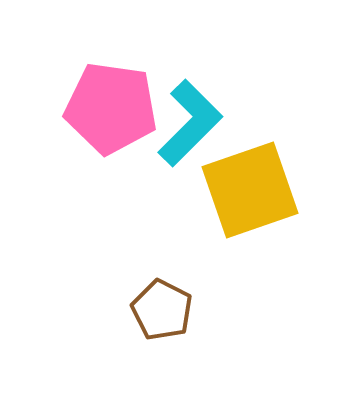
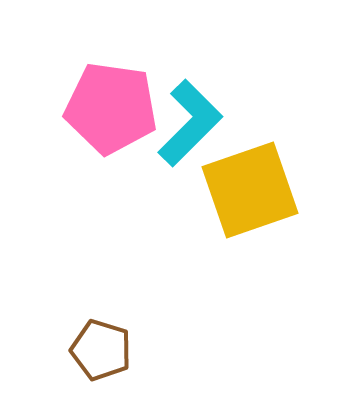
brown pentagon: moved 61 px left, 40 px down; rotated 10 degrees counterclockwise
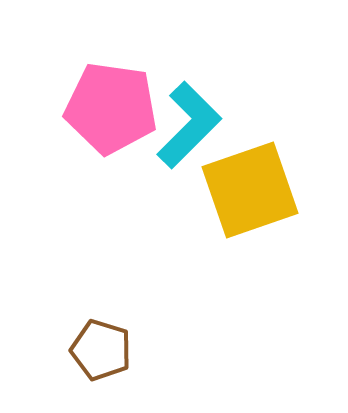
cyan L-shape: moved 1 px left, 2 px down
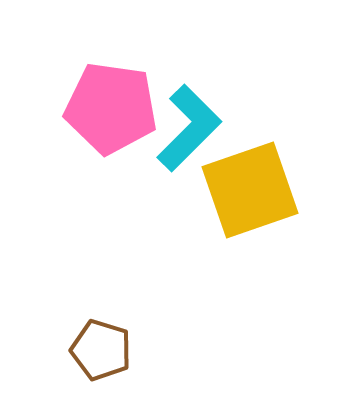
cyan L-shape: moved 3 px down
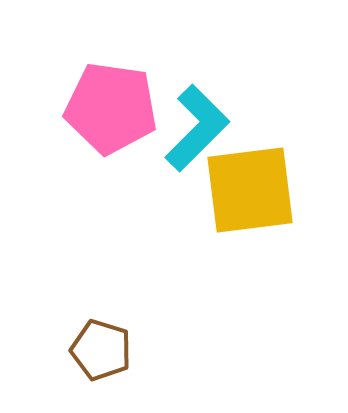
cyan L-shape: moved 8 px right
yellow square: rotated 12 degrees clockwise
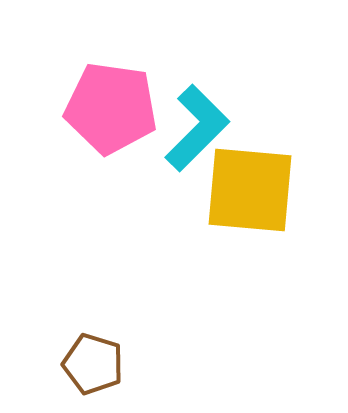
yellow square: rotated 12 degrees clockwise
brown pentagon: moved 8 px left, 14 px down
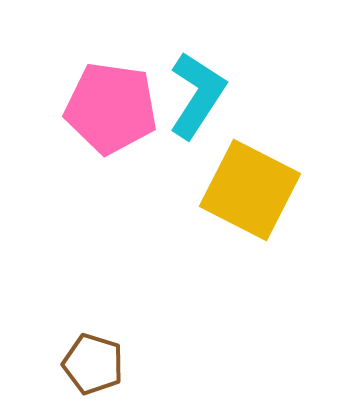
cyan L-shape: moved 33 px up; rotated 12 degrees counterclockwise
yellow square: rotated 22 degrees clockwise
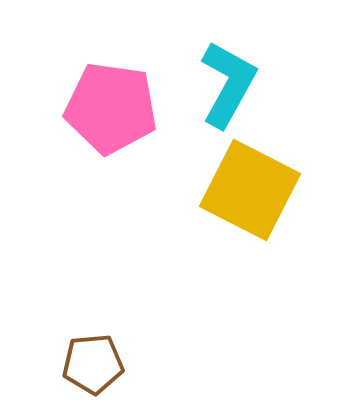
cyan L-shape: moved 31 px right, 11 px up; rotated 4 degrees counterclockwise
brown pentagon: rotated 22 degrees counterclockwise
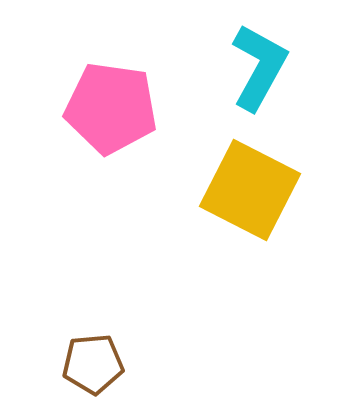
cyan L-shape: moved 31 px right, 17 px up
